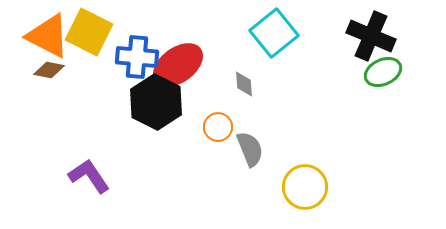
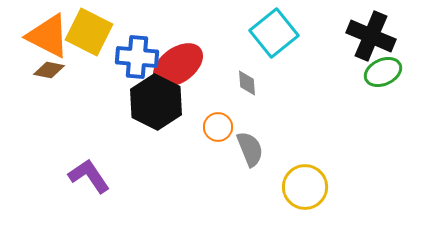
gray diamond: moved 3 px right, 1 px up
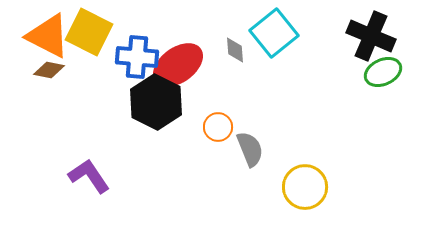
gray diamond: moved 12 px left, 33 px up
